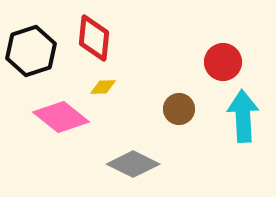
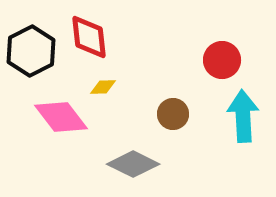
red diamond: moved 5 px left, 1 px up; rotated 12 degrees counterclockwise
black hexagon: rotated 9 degrees counterclockwise
red circle: moved 1 px left, 2 px up
brown circle: moved 6 px left, 5 px down
pink diamond: rotated 14 degrees clockwise
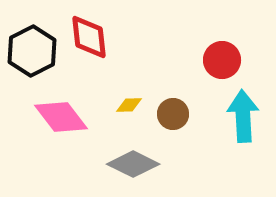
black hexagon: moved 1 px right
yellow diamond: moved 26 px right, 18 px down
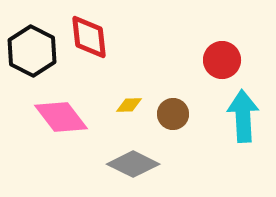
black hexagon: rotated 6 degrees counterclockwise
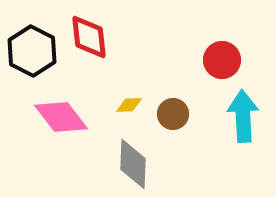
gray diamond: rotated 66 degrees clockwise
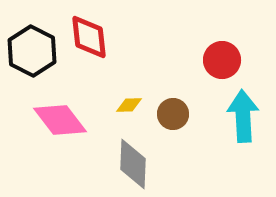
pink diamond: moved 1 px left, 3 px down
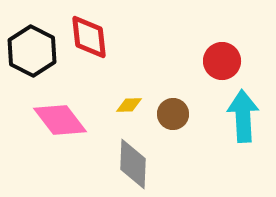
red circle: moved 1 px down
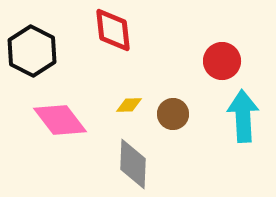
red diamond: moved 24 px right, 7 px up
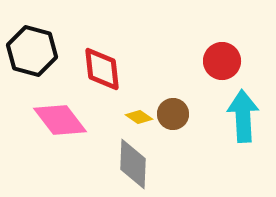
red diamond: moved 11 px left, 39 px down
black hexagon: rotated 12 degrees counterclockwise
yellow diamond: moved 10 px right, 12 px down; rotated 36 degrees clockwise
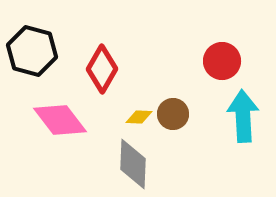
red diamond: rotated 36 degrees clockwise
yellow diamond: rotated 32 degrees counterclockwise
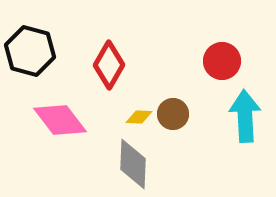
black hexagon: moved 2 px left
red diamond: moved 7 px right, 4 px up
cyan arrow: moved 2 px right
